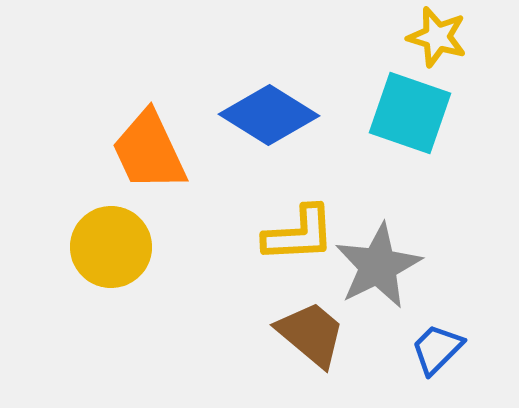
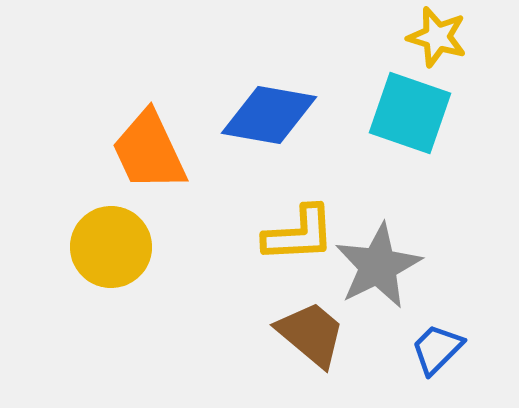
blue diamond: rotated 22 degrees counterclockwise
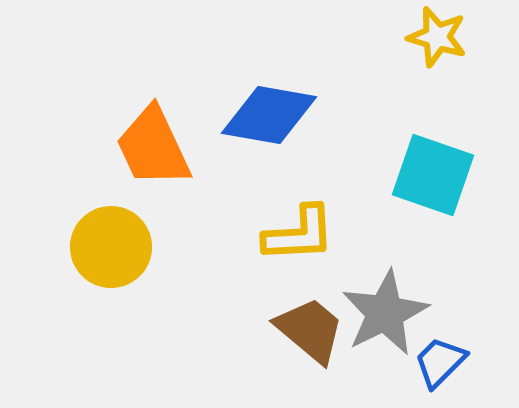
cyan square: moved 23 px right, 62 px down
orange trapezoid: moved 4 px right, 4 px up
gray star: moved 7 px right, 47 px down
brown trapezoid: moved 1 px left, 4 px up
blue trapezoid: moved 3 px right, 13 px down
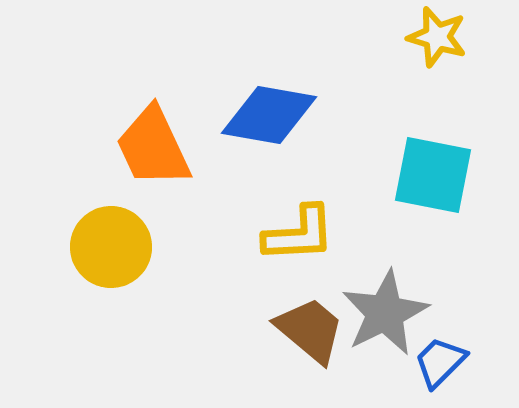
cyan square: rotated 8 degrees counterclockwise
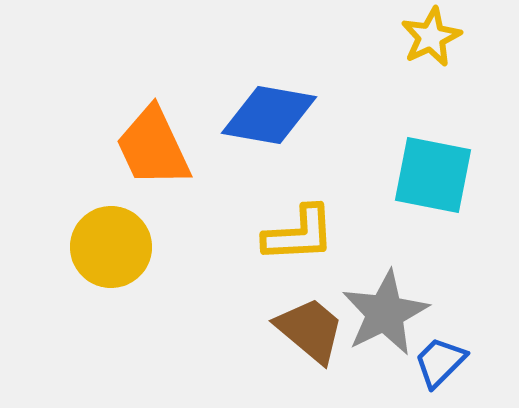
yellow star: moved 6 px left; rotated 30 degrees clockwise
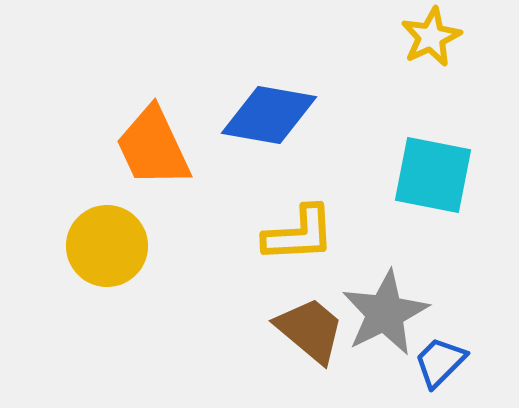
yellow circle: moved 4 px left, 1 px up
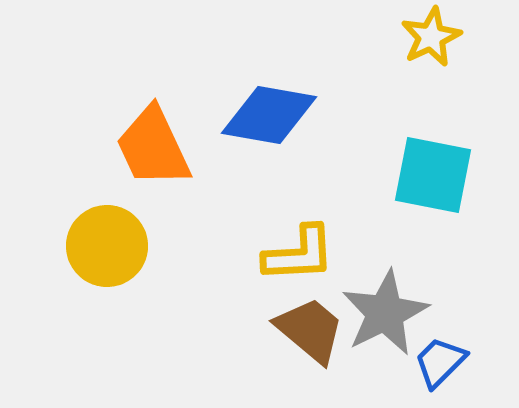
yellow L-shape: moved 20 px down
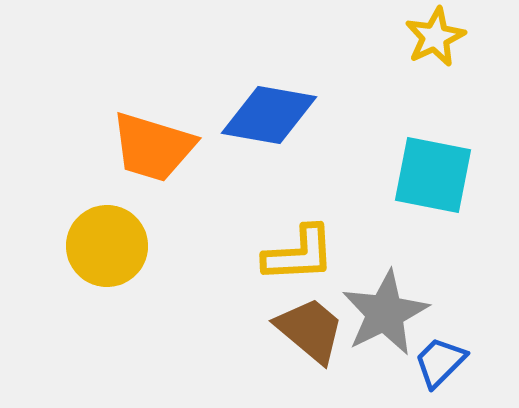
yellow star: moved 4 px right
orange trapezoid: rotated 48 degrees counterclockwise
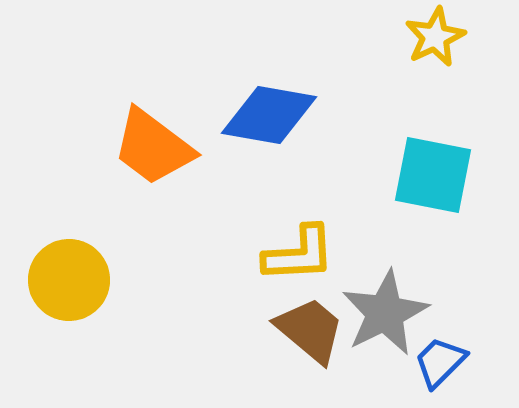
orange trapezoid: rotated 20 degrees clockwise
yellow circle: moved 38 px left, 34 px down
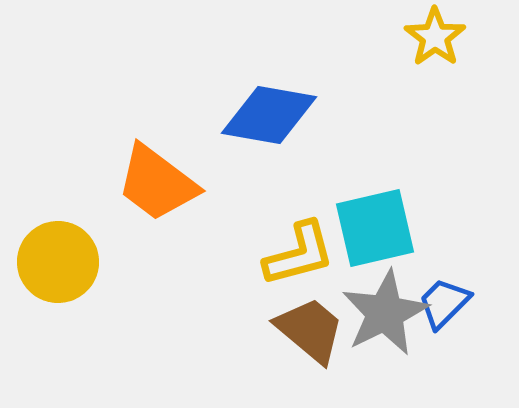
yellow star: rotated 10 degrees counterclockwise
orange trapezoid: moved 4 px right, 36 px down
cyan square: moved 58 px left, 53 px down; rotated 24 degrees counterclockwise
yellow L-shape: rotated 12 degrees counterclockwise
yellow circle: moved 11 px left, 18 px up
blue trapezoid: moved 4 px right, 59 px up
